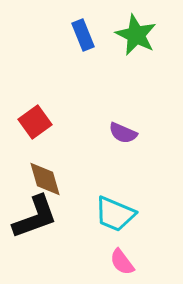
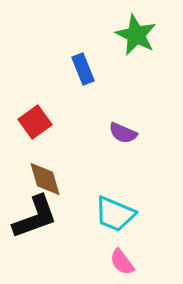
blue rectangle: moved 34 px down
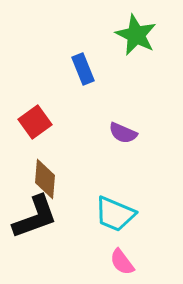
brown diamond: rotated 21 degrees clockwise
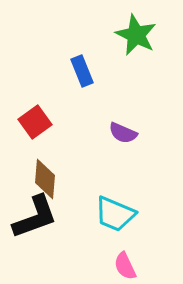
blue rectangle: moved 1 px left, 2 px down
pink semicircle: moved 3 px right, 4 px down; rotated 12 degrees clockwise
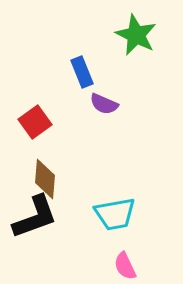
blue rectangle: moved 1 px down
purple semicircle: moved 19 px left, 29 px up
cyan trapezoid: rotated 33 degrees counterclockwise
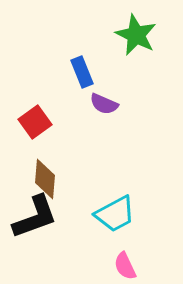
cyan trapezoid: rotated 18 degrees counterclockwise
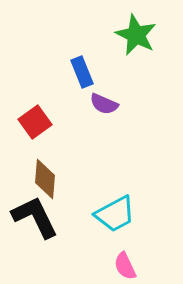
black L-shape: rotated 96 degrees counterclockwise
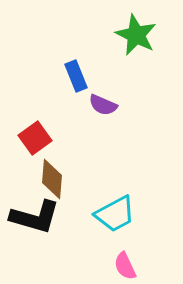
blue rectangle: moved 6 px left, 4 px down
purple semicircle: moved 1 px left, 1 px down
red square: moved 16 px down
brown diamond: moved 7 px right
black L-shape: rotated 132 degrees clockwise
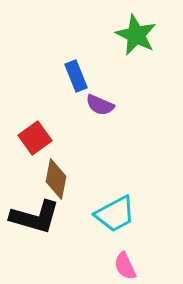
purple semicircle: moved 3 px left
brown diamond: moved 4 px right; rotated 6 degrees clockwise
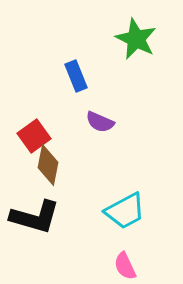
green star: moved 4 px down
purple semicircle: moved 17 px down
red square: moved 1 px left, 2 px up
brown diamond: moved 8 px left, 14 px up
cyan trapezoid: moved 10 px right, 3 px up
